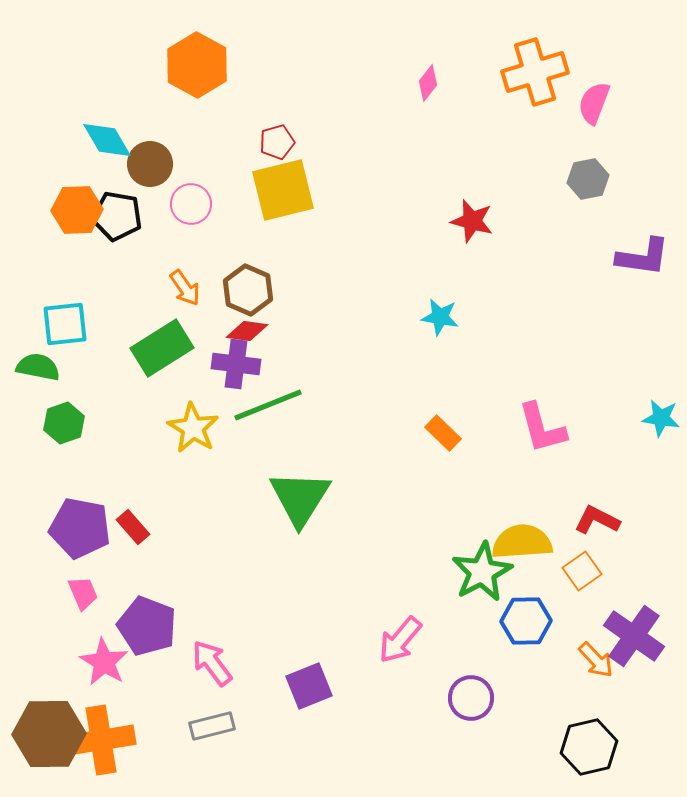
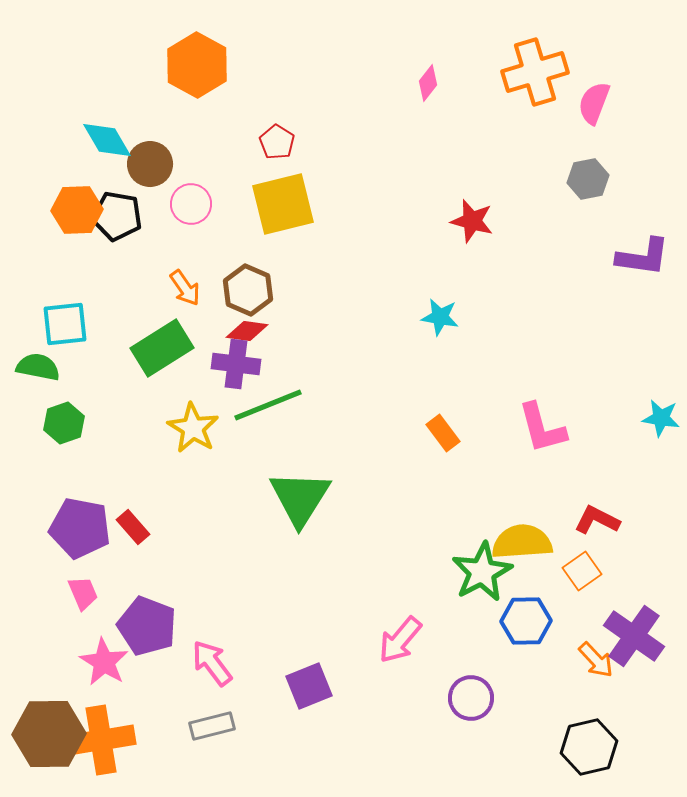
red pentagon at (277, 142): rotated 24 degrees counterclockwise
yellow square at (283, 190): moved 14 px down
orange rectangle at (443, 433): rotated 9 degrees clockwise
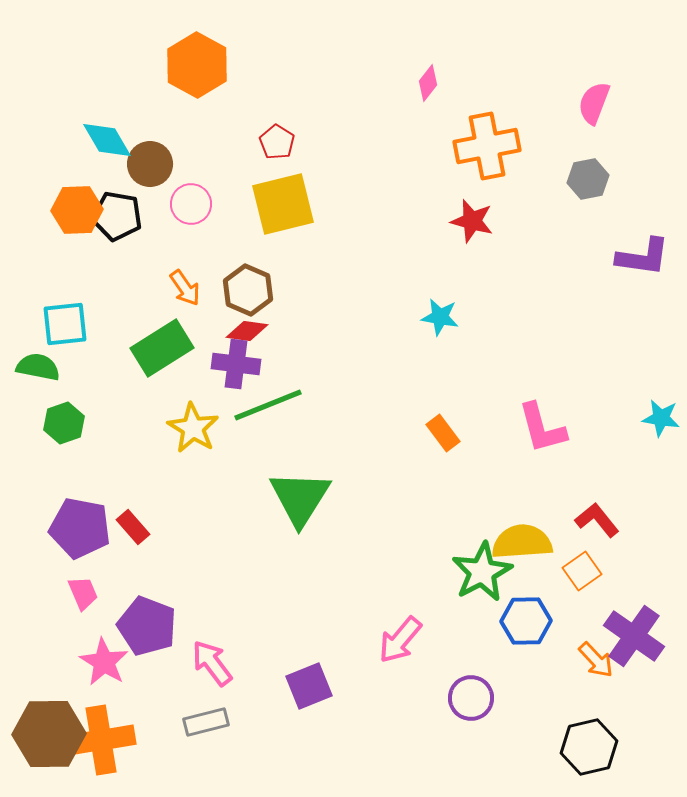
orange cross at (535, 72): moved 48 px left, 74 px down; rotated 6 degrees clockwise
red L-shape at (597, 520): rotated 24 degrees clockwise
gray rectangle at (212, 726): moved 6 px left, 4 px up
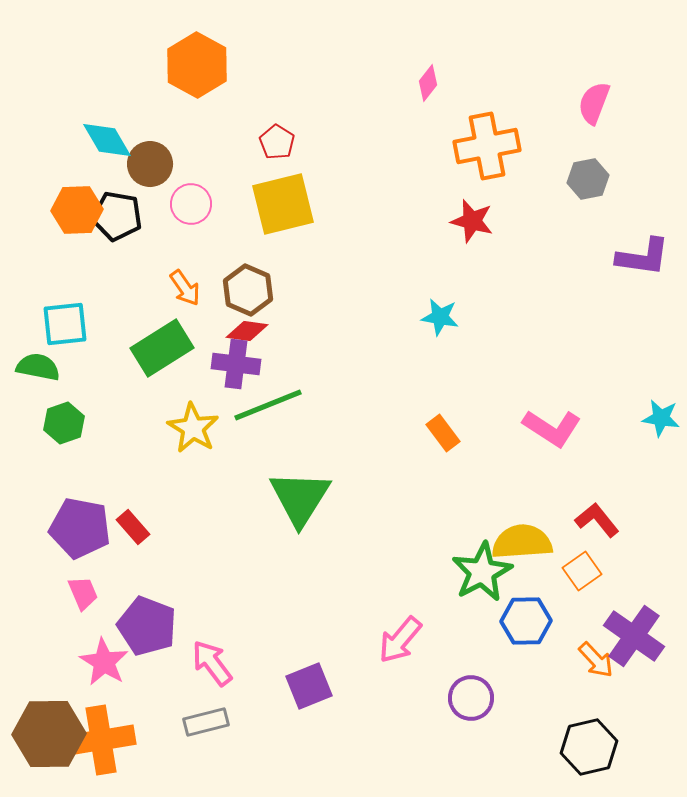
pink L-shape at (542, 428): moved 10 px right; rotated 42 degrees counterclockwise
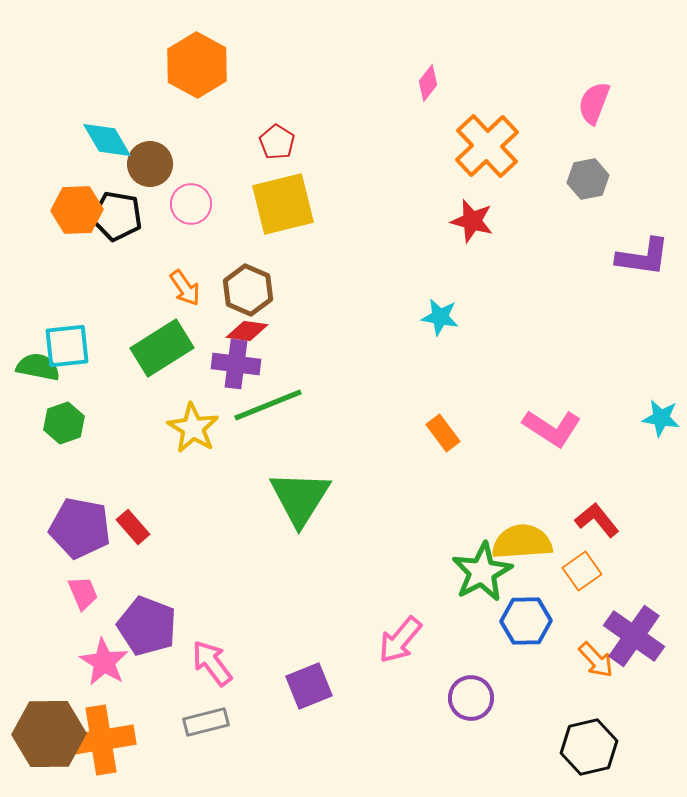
orange cross at (487, 146): rotated 32 degrees counterclockwise
cyan square at (65, 324): moved 2 px right, 22 px down
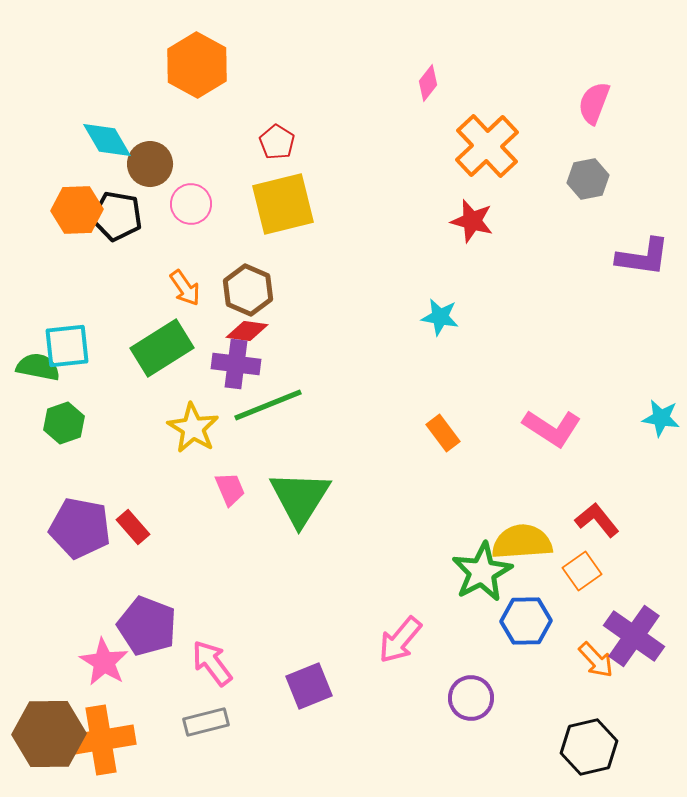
pink trapezoid at (83, 593): moved 147 px right, 104 px up
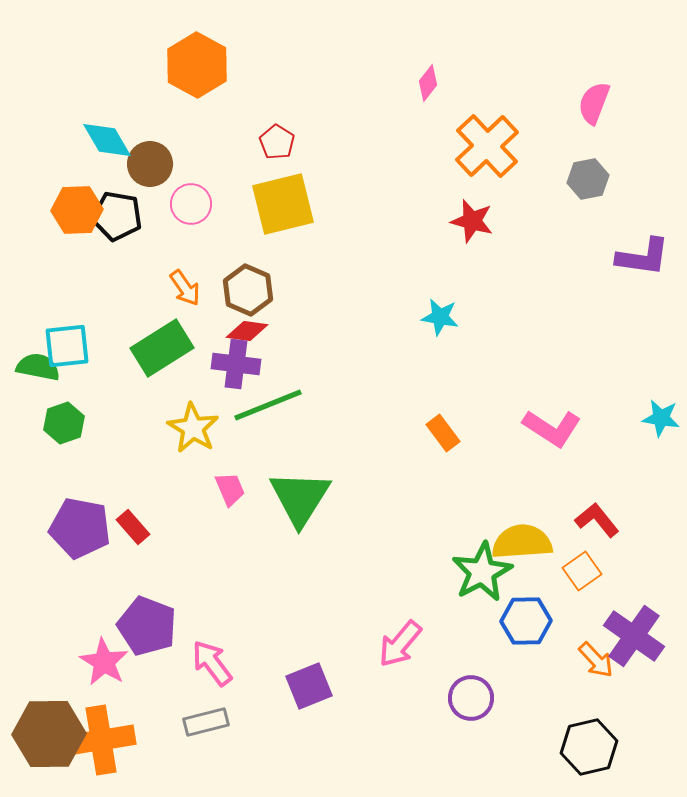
pink arrow at (400, 640): moved 4 px down
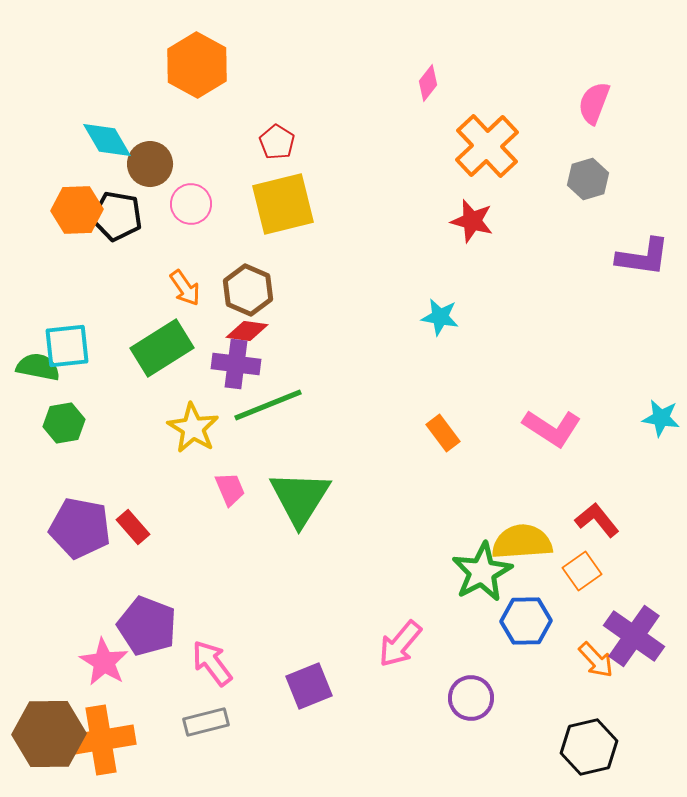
gray hexagon at (588, 179): rotated 6 degrees counterclockwise
green hexagon at (64, 423): rotated 9 degrees clockwise
